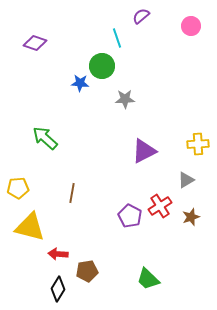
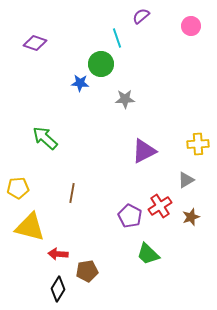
green circle: moved 1 px left, 2 px up
green trapezoid: moved 25 px up
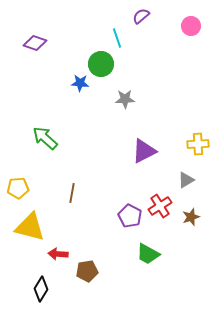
green trapezoid: rotated 15 degrees counterclockwise
black diamond: moved 17 px left
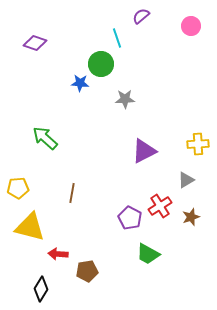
purple pentagon: moved 2 px down
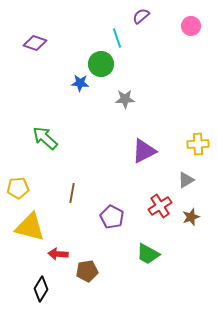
purple pentagon: moved 18 px left, 1 px up
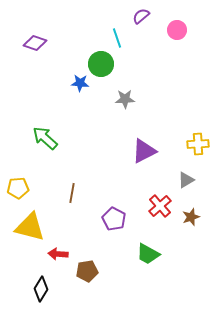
pink circle: moved 14 px left, 4 px down
red cross: rotated 10 degrees counterclockwise
purple pentagon: moved 2 px right, 2 px down
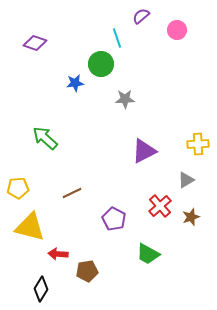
blue star: moved 5 px left; rotated 12 degrees counterclockwise
brown line: rotated 54 degrees clockwise
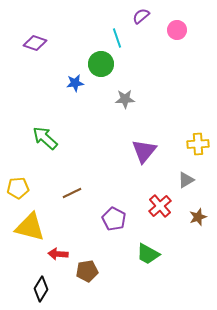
purple triangle: rotated 24 degrees counterclockwise
brown star: moved 7 px right
